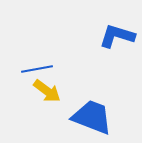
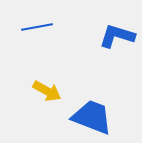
blue line: moved 42 px up
yellow arrow: rotated 8 degrees counterclockwise
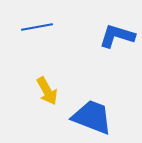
yellow arrow: rotated 32 degrees clockwise
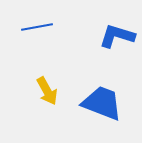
blue trapezoid: moved 10 px right, 14 px up
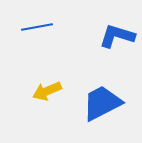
yellow arrow: rotated 96 degrees clockwise
blue trapezoid: rotated 48 degrees counterclockwise
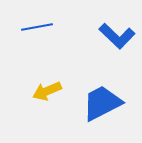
blue L-shape: rotated 153 degrees counterclockwise
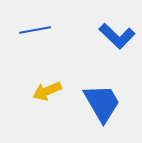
blue line: moved 2 px left, 3 px down
blue trapezoid: rotated 87 degrees clockwise
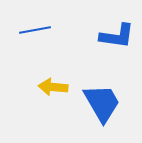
blue L-shape: rotated 36 degrees counterclockwise
yellow arrow: moved 6 px right, 4 px up; rotated 28 degrees clockwise
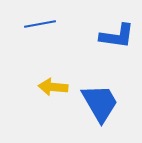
blue line: moved 5 px right, 6 px up
blue trapezoid: moved 2 px left
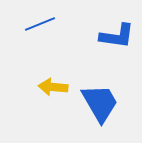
blue line: rotated 12 degrees counterclockwise
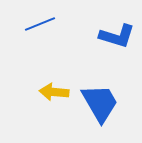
blue L-shape: rotated 9 degrees clockwise
yellow arrow: moved 1 px right, 5 px down
